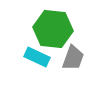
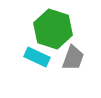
green hexagon: rotated 12 degrees clockwise
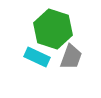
gray trapezoid: moved 2 px left, 1 px up
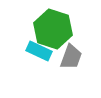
cyan rectangle: moved 2 px right, 6 px up
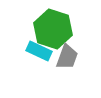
gray trapezoid: moved 4 px left
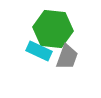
green hexagon: rotated 12 degrees counterclockwise
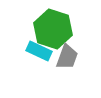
green hexagon: rotated 12 degrees clockwise
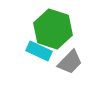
gray trapezoid: moved 3 px right, 5 px down; rotated 24 degrees clockwise
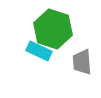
gray trapezoid: moved 12 px right; rotated 132 degrees clockwise
